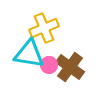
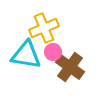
cyan triangle: moved 3 px left, 1 px down
pink circle: moved 4 px right, 13 px up
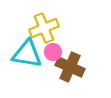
cyan triangle: moved 1 px right, 1 px up
brown cross: rotated 12 degrees counterclockwise
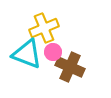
cyan triangle: rotated 12 degrees clockwise
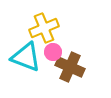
cyan triangle: moved 1 px left, 3 px down
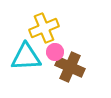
pink circle: moved 2 px right
cyan triangle: rotated 24 degrees counterclockwise
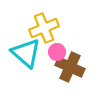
pink circle: moved 2 px right
cyan triangle: moved 4 px up; rotated 44 degrees clockwise
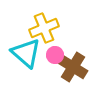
pink circle: moved 2 px left, 3 px down
brown cross: moved 3 px right; rotated 8 degrees clockwise
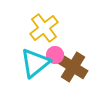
yellow cross: rotated 16 degrees counterclockwise
cyan triangle: moved 9 px right, 10 px down; rotated 40 degrees clockwise
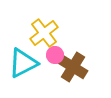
yellow cross: moved 5 px down
cyan triangle: moved 12 px left; rotated 12 degrees clockwise
